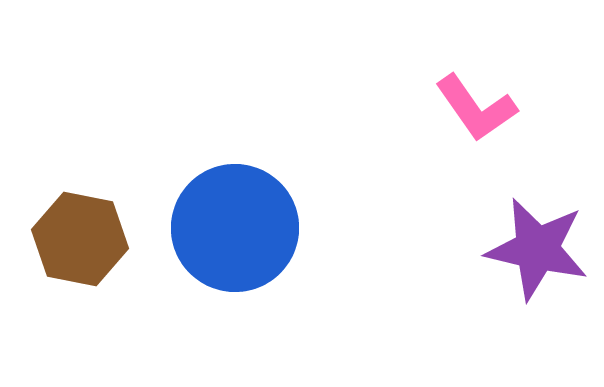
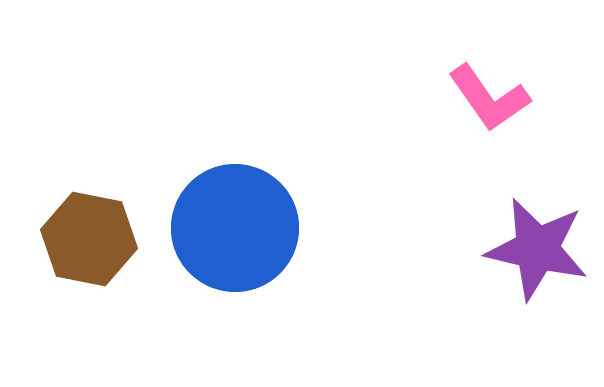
pink L-shape: moved 13 px right, 10 px up
brown hexagon: moved 9 px right
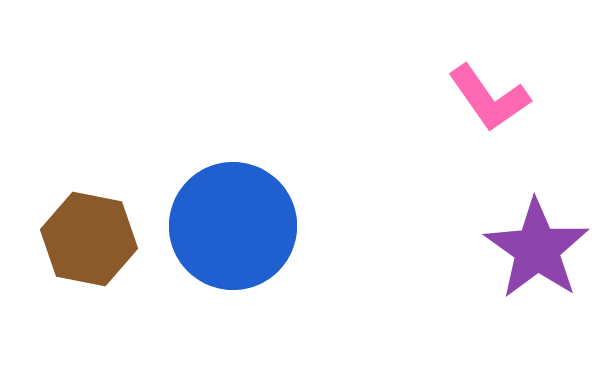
blue circle: moved 2 px left, 2 px up
purple star: rotated 22 degrees clockwise
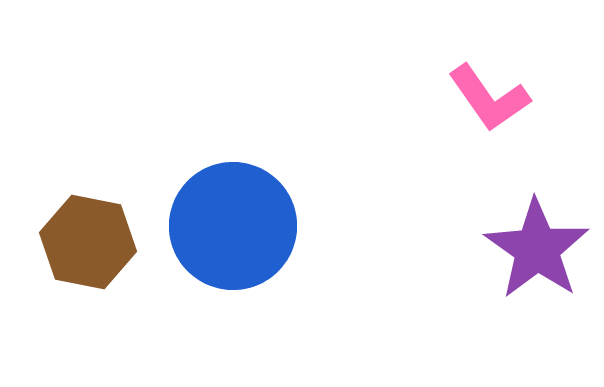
brown hexagon: moved 1 px left, 3 px down
